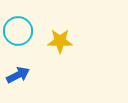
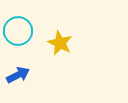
yellow star: moved 2 px down; rotated 25 degrees clockwise
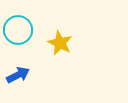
cyan circle: moved 1 px up
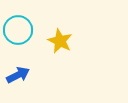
yellow star: moved 2 px up
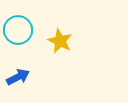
blue arrow: moved 2 px down
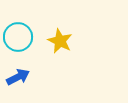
cyan circle: moved 7 px down
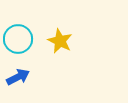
cyan circle: moved 2 px down
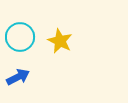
cyan circle: moved 2 px right, 2 px up
